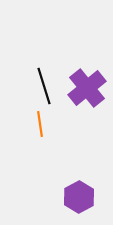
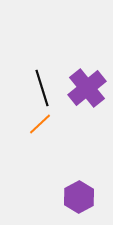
black line: moved 2 px left, 2 px down
orange line: rotated 55 degrees clockwise
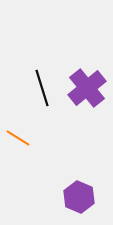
orange line: moved 22 px left, 14 px down; rotated 75 degrees clockwise
purple hexagon: rotated 8 degrees counterclockwise
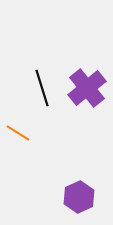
orange line: moved 5 px up
purple hexagon: rotated 12 degrees clockwise
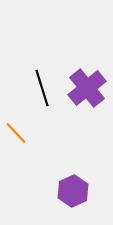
orange line: moved 2 px left; rotated 15 degrees clockwise
purple hexagon: moved 6 px left, 6 px up
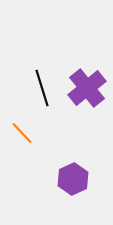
orange line: moved 6 px right
purple hexagon: moved 12 px up
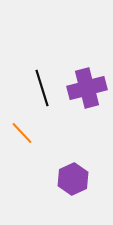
purple cross: rotated 24 degrees clockwise
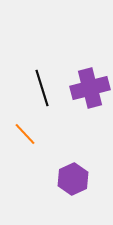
purple cross: moved 3 px right
orange line: moved 3 px right, 1 px down
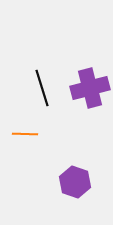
orange line: rotated 45 degrees counterclockwise
purple hexagon: moved 2 px right, 3 px down; rotated 16 degrees counterclockwise
